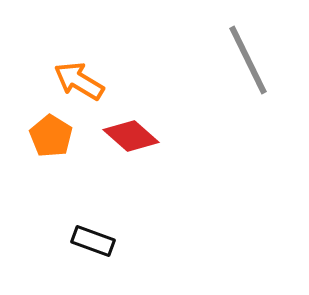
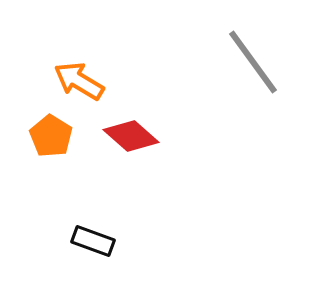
gray line: moved 5 px right, 2 px down; rotated 10 degrees counterclockwise
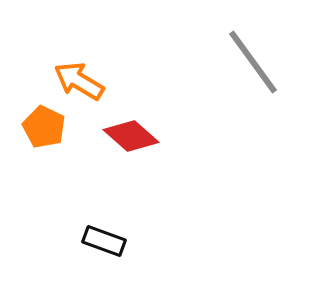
orange pentagon: moved 7 px left, 9 px up; rotated 6 degrees counterclockwise
black rectangle: moved 11 px right
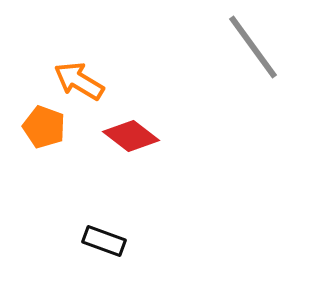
gray line: moved 15 px up
orange pentagon: rotated 6 degrees counterclockwise
red diamond: rotated 4 degrees counterclockwise
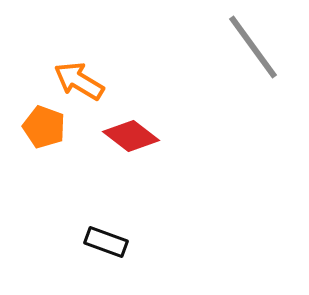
black rectangle: moved 2 px right, 1 px down
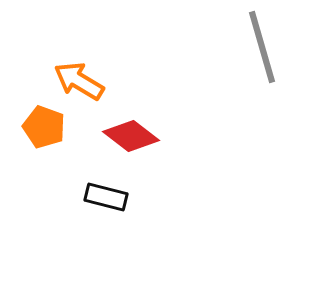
gray line: moved 9 px right; rotated 20 degrees clockwise
black rectangle: moved 45 px up; rotated 6 degrees counterclockwise
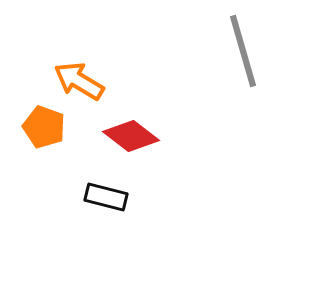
gray line: moved 19 px left, 4 px down
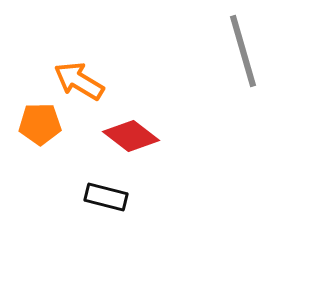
orange pentagon: moved 4 px left, 3 px up; rotated 21 degrees counterclockwise
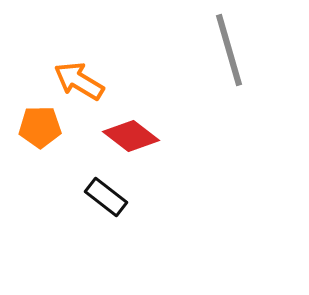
gray line: moved 14 px left, 1 px up
orange pentagon: moved 3 px down
black rectangle: rotated 24 degrees clockwise
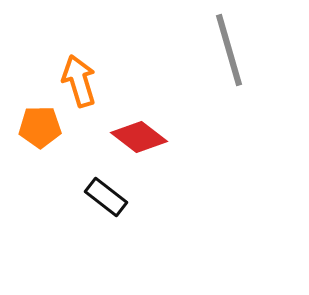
orange arrow: rotated 42 degrees clockwise
red diamond: moved 8 px right, 1 px down
